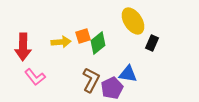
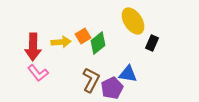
orange square: rotated 14 degrees counterclockwise
red arrow: moved 10 px right
pink L-shape: moved 3 px right, 4 px up
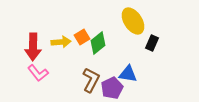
orange square: moved 1 px left, 1 px down
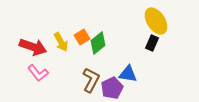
yellow ellipse: moved 23 px right
yellow arrow: rotated 66 degrees clockwise
red arrow: rotated 72 degrees counterclockwise
